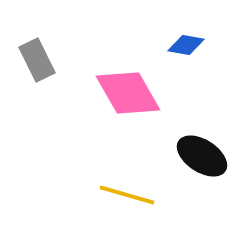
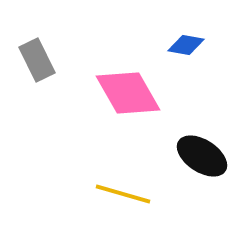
yellow line: moved 4 px left, 1 px up
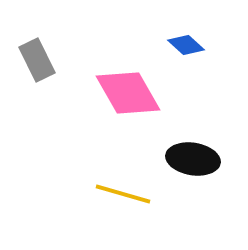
blue diamond: rotated 33 degrees clockwise
black ellipse: moved 9 px left, 3 px down; rotated 24 degrees counterclockwise
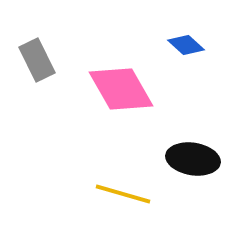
pink diamond: moved 7 px left, 4 px up
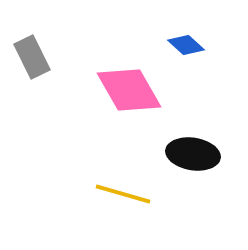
gray rectangle: moved 5 px left, 3 px up
pink diamond: moved 8 px right, 1 px down
black ellipse: moved 5 px up
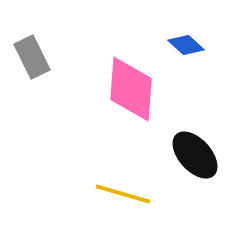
pink diamond: moved 2 px right, 1 px up; rotated 34 degrees clockwise
black ellipse: moved 2 px right, 1 px down; rotated 39 degrees clockwise
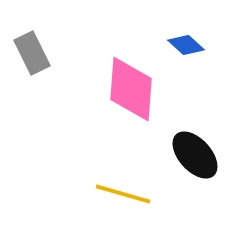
gray rectangle: moved 4 px up
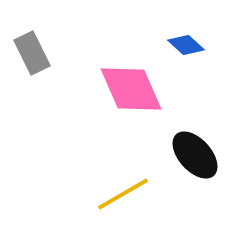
pink diamond: rotated 28 degrees counterclockwise
yellow line: rotated 46 degrees counterclockwise
